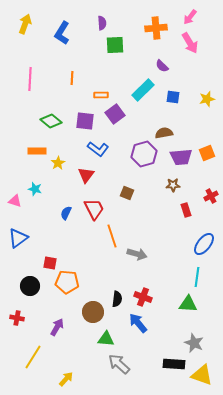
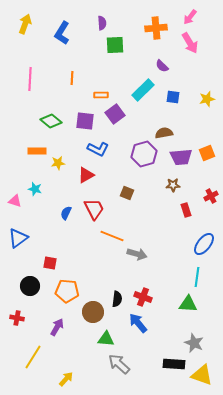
blue L-shape at (98, 149): rotated 10 degrees counterclockwise
yellow star at (58, 163): rotated 24 degrees clockwise
red triangle at (86, 175): rotated 24 degrees clockwise
orange line at (112, 236): rotated 50 degrees counterclockwise
orange pentagon at (67, 282): moved 9 px down
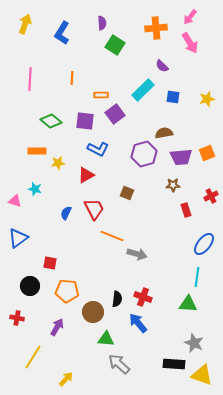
green square at (115, 45): rotated 36 degrees clockwise
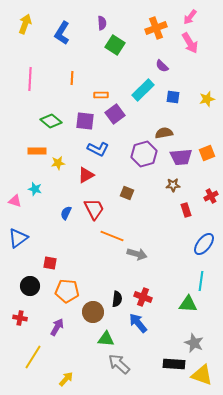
orange cross at (156, 28): rotated 15 degrees counterclockwise
cyan line at (197, 277): moved 4 px right, 4 px down
red cross at (17, 318): moved 3 px right
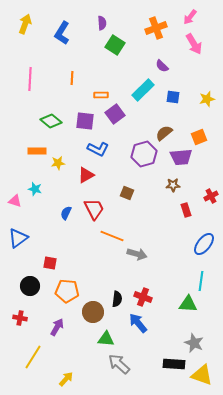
pink arrow at (190, 43): moved 4 px right, 1 px down
brown semicircle at (164, 133): rotated 30 degrees counterclockwise
orange square at (207, 153): moved 8 px left, 16 px up
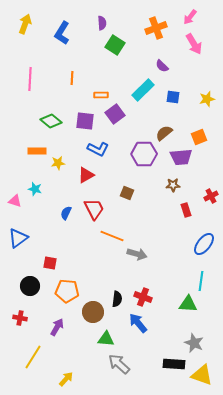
purple hexagon at (144, 154): rotated 15 degrees clockwise
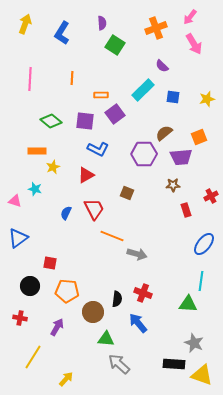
yellow star at (58, 163): moved 5 px left, 4 px down; rotated 16 degrees counterclockwise
red cross at (143, 297): moved 4 px up
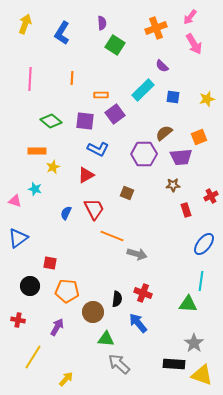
red cross at (20, 318): moved 2 px left, 2 px down
gray star at (194, 343): rotated 12 degrees clockwise
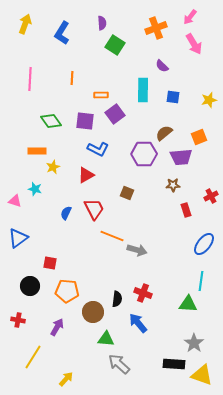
cyan rectangle at (143, 90): rotated 45 degrees counterclockwise
yellow star at (207, 99): moved 2 px right, 1 px down
green diamond at (51, 121): rotated 15 degrees clockwise
gray arrow at (137, 254): moved 4 px up
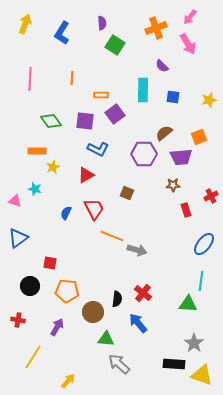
pink arrow at (194, 44): moved 6 px left
red cross at (143, 293): rotated 18 degrees clockwise
yellow arrow at (66, 379): moved 2 px right, 2 px down
